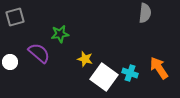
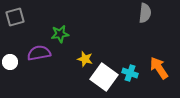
purple semicircle: rotated 50 degrees counterclockwise
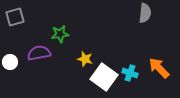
orange arrow: rotated 10 degrees counterclockwise
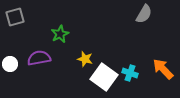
gray semicircle: moved 1 px left, 1 px down; rotated 24 degrees clockwise
green star: rotated 18 degrees counterclockwise
purple semicircle: moved 5 px down
white circle: moved 2 px down
orange arrow: moved 4 px right, 1 px down
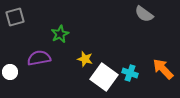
gray semicircle: rotated 96 degrees clockwise
white circle: moved 8 px down
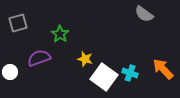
gray square: moved 3 px right, 6 px down
green star: rotated 12 degrees counterclockwise
purple semicircle: rotated 10 degrees counterclockwise
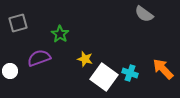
white circle: moved 1 px up
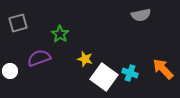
gray semicircle: moved 3 px left, 1 px down; rotated 48 degrees counterclockwise
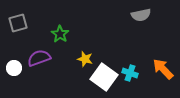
white circle: moved 4 px right, 3 px up
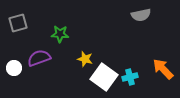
green star: rotated 30 degrees counterclockwise
cyan cross: moved 4 px down; rotated 35 degrees counterclockwise
